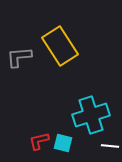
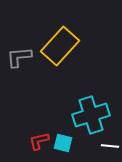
yellow rectangle: rotated 75 degrees clockwise
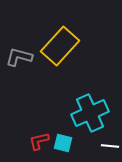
gray L-shape: rotated 20 degrees clockwise
cyan cross: moved 1 px left, 2 px up; rotated 6 degrees counterclockwise
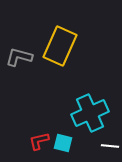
yellow rectangle: rotated 18 degrees counterclockwise
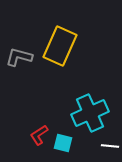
red L-shape: moved 6 px up; rotated 20 degrees counterclockwise
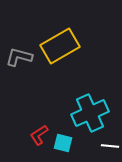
yellow rectangle: rotated 36 degrees clockwise
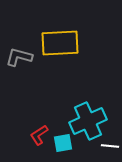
yellow rectangle: moved 3 px up; rotated 27 degrees clockwise
cyan cross: moved 2 px left, 8 px down
cyan square: rotated 24 degrees counterclockwise
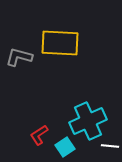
yellow rectangle: rotated 6 degrees clockwise
cyan square: moved 2 px right, 4 px down; rotated 24 degrees counterclockwise
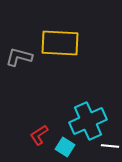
cyan square: rotated 24 degrees counterclockwise
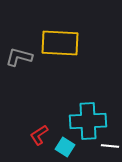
cyan cross: rotated 21 degrees clockwise
